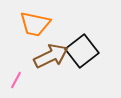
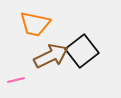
pink line: rotated 48 degrees clockwise
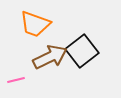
orange trapezoid: rotated 8 degrees clockwise
brown arrow: moved 1 px left, 1 px down
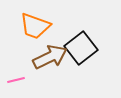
orange trapezoid: moved 2 px down
black square: moved 1 px left, 3 px up
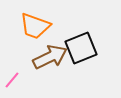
black square: rotated 16 degrees clockwise
pink line: moved 4 px left; rotated 36 degrees counterclockwise
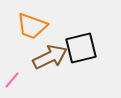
orange trapezoid: moved 3 px left
black square: rotated 8 degrees clockwise
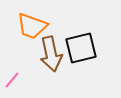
brown arrow: moved 1 px right, 3 px up; rotated 104 degrees clockwise
